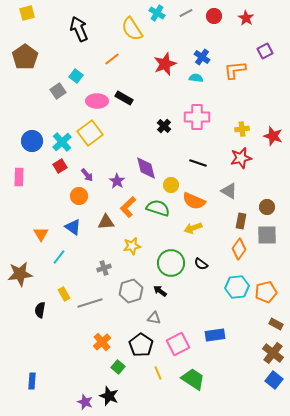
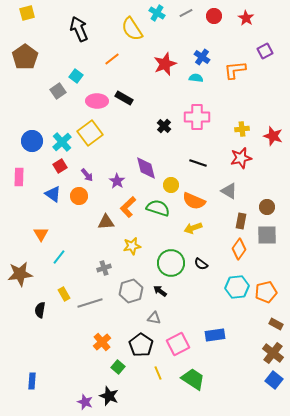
blue triangle at (73, 227): moved 20 px left, 33 px up
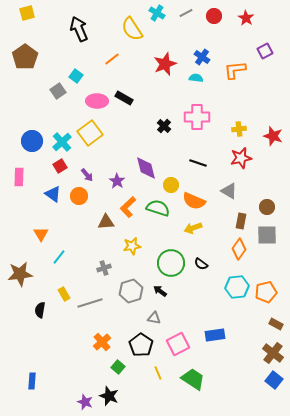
yellow cross at (242, 129): moved 3 px left
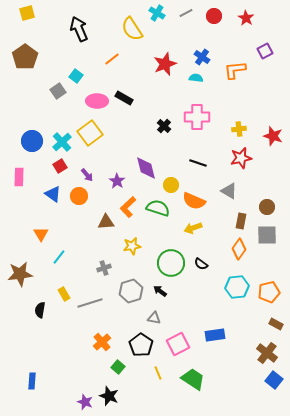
orange pentagon at (266, 292): moved 3 px right
brown cross at (273, 353): moved 6 px left
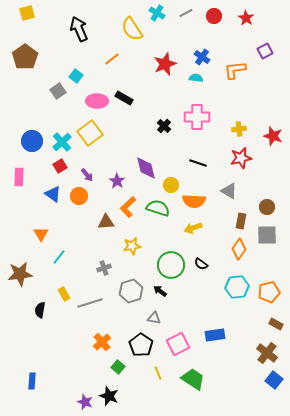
orange semicircle at (194, 201): rotated 20 degrees counterclockwise
green circle at (171, 263): moved 2 px down
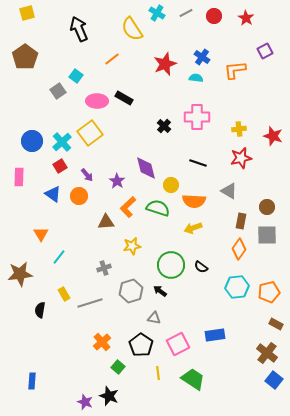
black semicircle at (201, 264): moved 3 px down
yellow line at (158, 373): rotated 16 degrees clockwise
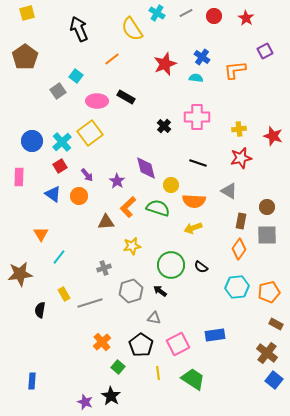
black rectangle at (124, 98): moved 2 px right, 1 px up
black star at (109, 396): moved 2 px right; rotated 12 degrees clockwise
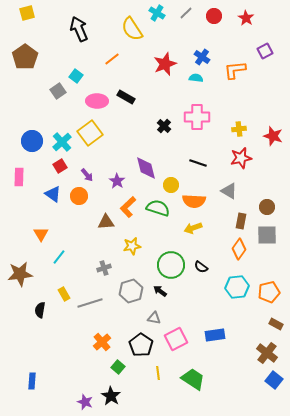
gray line at (186, 13): rotated 16 degrees counterclockwise
pink square at (178, 344): moved 2 px left, 5 px up
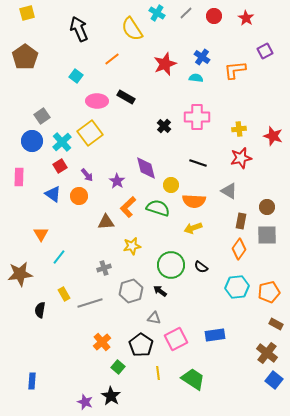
gray square at (58, 91): moved 16 px left, 25 px down
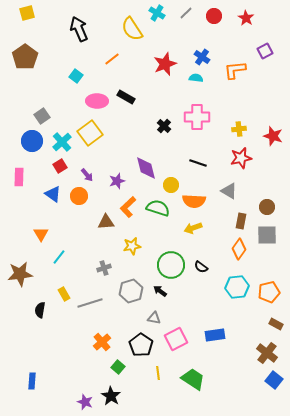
purple star at (117, 181): rotated 21 degrees clockwise
